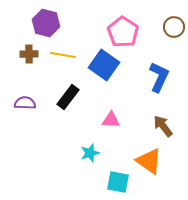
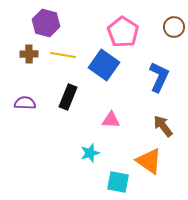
black rectangle: rotated 15 degrees counterclockwise
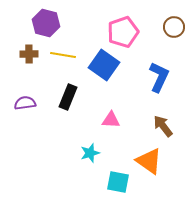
pink pentagon: rotated 20 degrees clockwise
purple semicircle: rotated 10 degrees counterclockwise
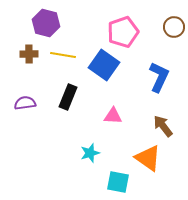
pink triangle: moved 2 px right, 4 px up
orange triangle: moved 1 px left, 3 px up
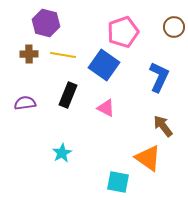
black rectangle: moved 2 px up
pink triangle: moved 7 px left, 8 px up; rotated 24 degrees clockwise
cyan star: moved 28 px left; rotated 12 degrees counterclockwise
